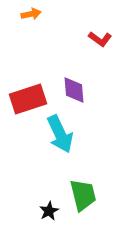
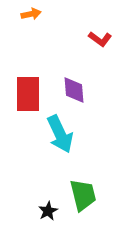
red rectangle: moved 5 px up; rotated 72 degrees counterclockwise
black star: moved 1 px left
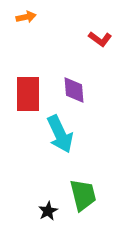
orange arrow: moved 5 px left, 3 px down
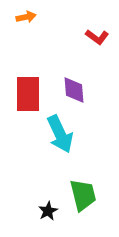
red L-shape: moved 3 px left, 2 px up
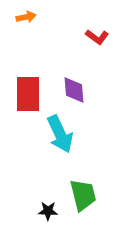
black star: rotated 30 degrees clockwise
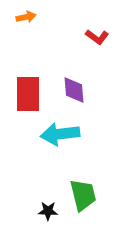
cyan arrow: rotated 108 degrees clockwise
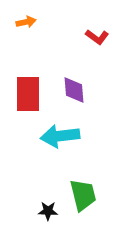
orange arrow: moved 5 px down
cyan arrow: moved 2 px down
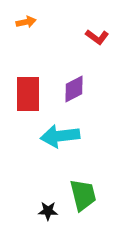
purple diamond: moved 1 px up; rotated 68 degrees clockwise
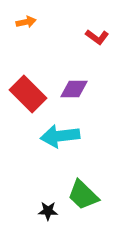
purple diamond: rotated 28 degrees clockwise
red rectangle: rotated 45 degrees counterclockwise
green trapezoid: rotated 148 degrees clockwise
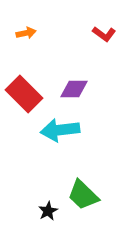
orange arrow: moved 11 px down
red L-shape: moved 7 px right, 3 px up
red rectangle: moved 4 px left
cyan arrow: moved 6 px up
black star: rotated 30 degrees counterclockwise
